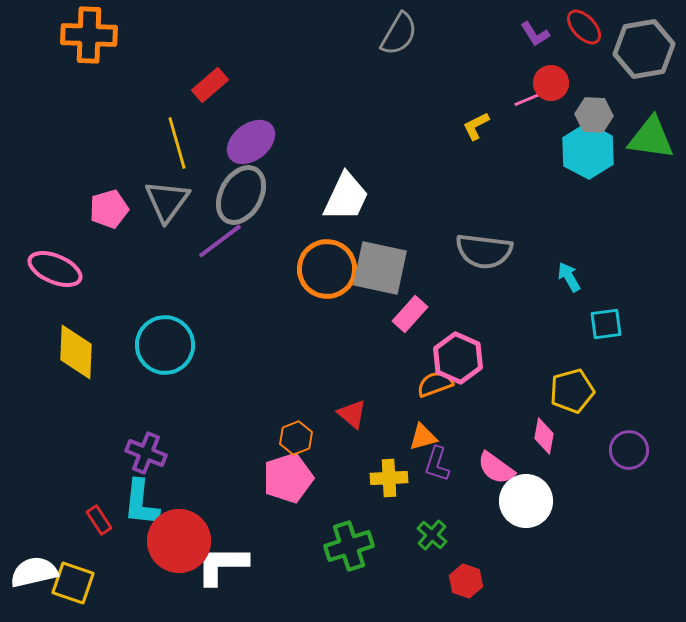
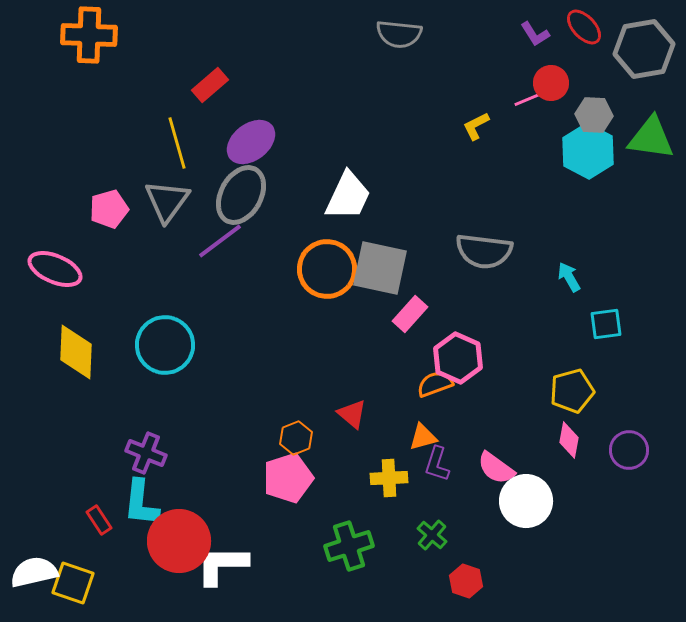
gray semicircle at (399, 34): rotated 66 degrees clockwise
white trapezoid at (346, 197): moved 2 px right, 1 px up
pink diamond at (544, 436): moved 25 px right, 4 px down
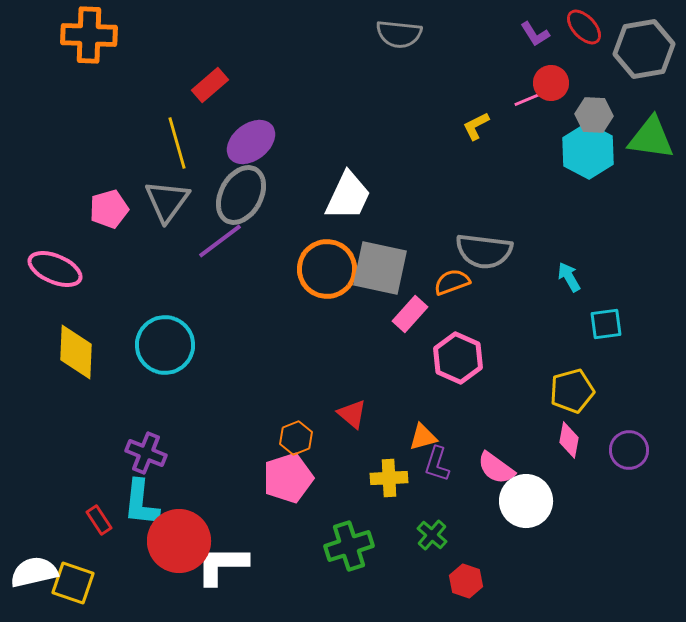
orange semicircle at (435, 384): moved 17 px right, 102 px up
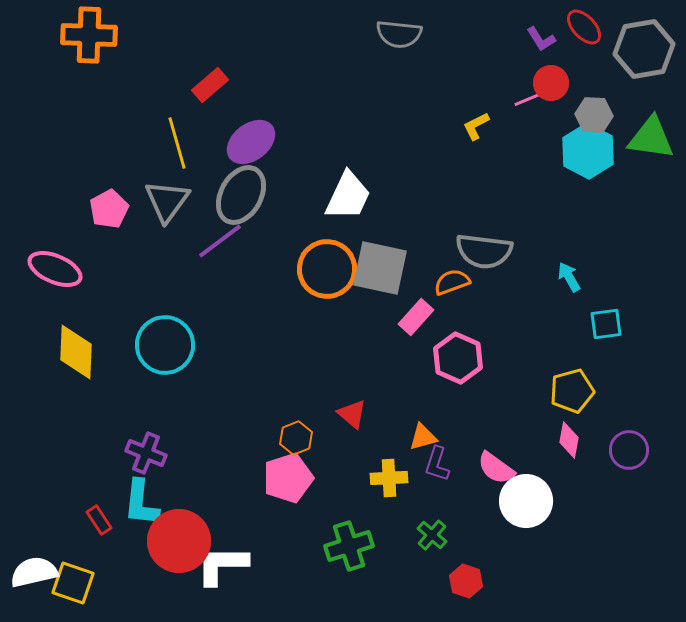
purple L-shape at (535, 34): moved 6 px right, 5 px down
pink pentagon at (109, 209): rotated 12 degrees counterclockwise
pink rectangle at (410, 314): moved 6 px right, 3 px down
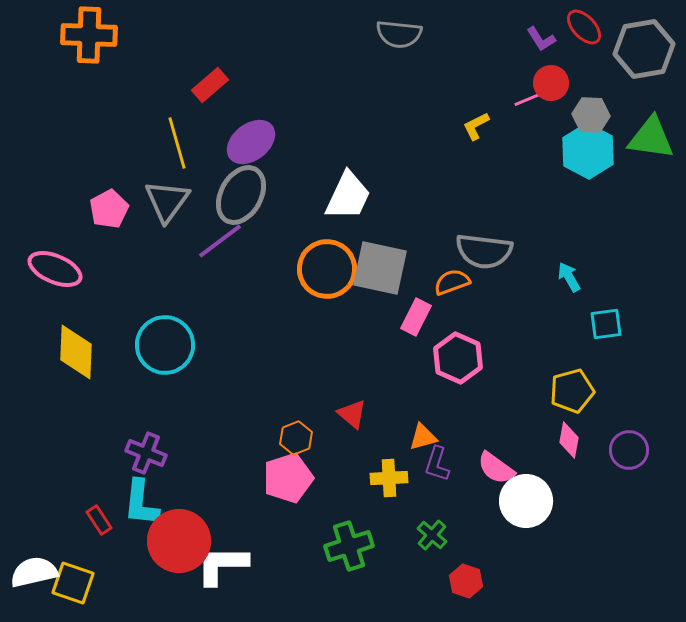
gray hexagon at (594, 115): moved 3 px left
pink rectangle at (416, 317): rotated 15 degrees counterclockwise
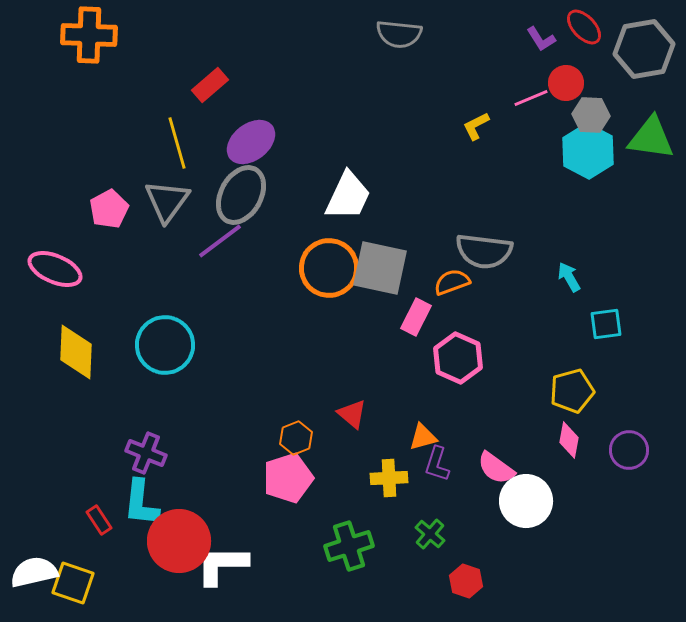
red circle at (551, 83): moved 15 px right
orange circle at (327, 269): moved 2 px right, 1 px up
green cross at (432, 535): moved 2 px left, 1 px up
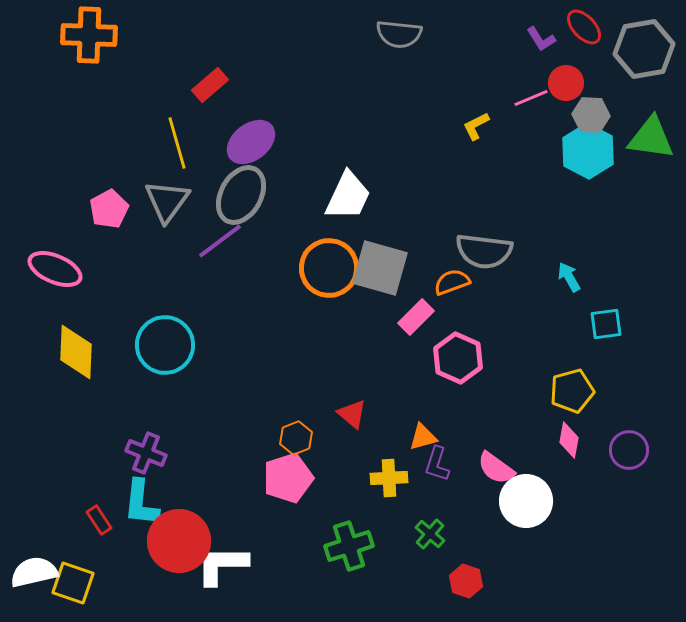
gray square at (380, 268): rotated 4 degrees clockwise
pink rectangle at (416, 317): rotated 18 degrees clockwise
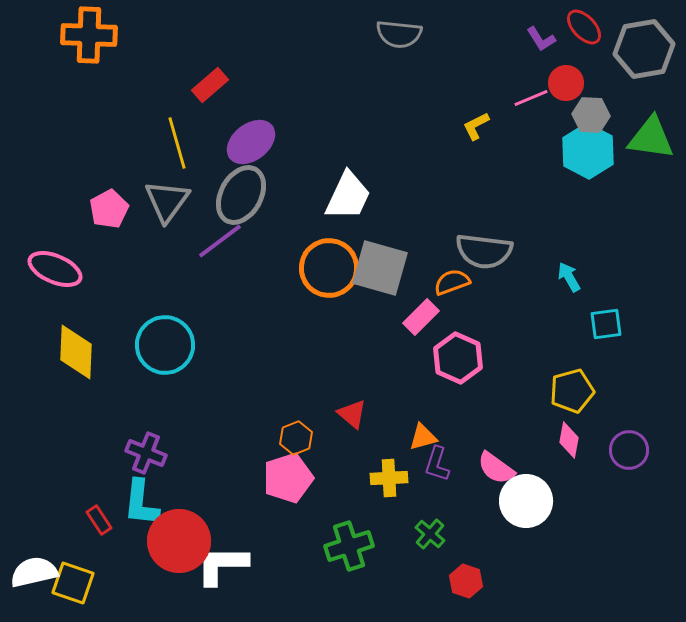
pink rectangle at (416, 317): moved 5 px right
